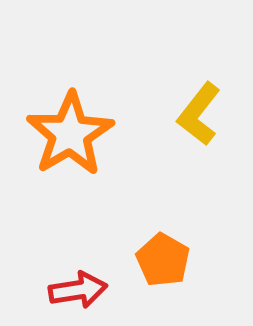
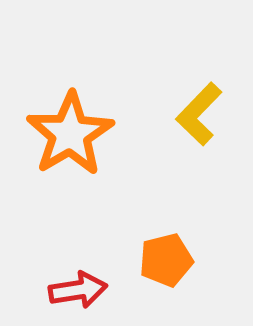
yellow L-shape: rotated 6 degrees clockwise
orange pentagon: moved 3 px right; rotated 28 degrees clockwise
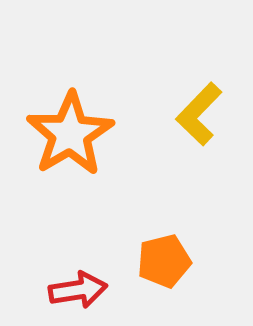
orange pentagon: moved 2 px left, 1 px down
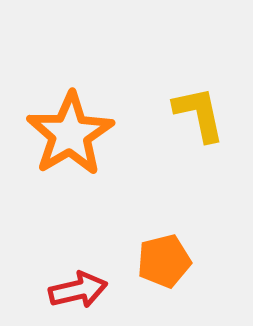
yellow L-shape: rotated 124 degrees clockwise
red arrow: rotated 4 degrees counterclockwise
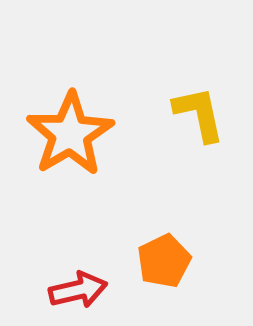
orange pentagon: rotated 12 degrees counterclockwise
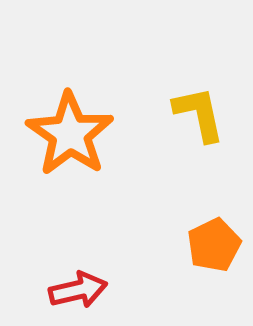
orange star: rotated 6 degrees counterclockwise
orange pentagon: moved 50 px right, 16 px up
